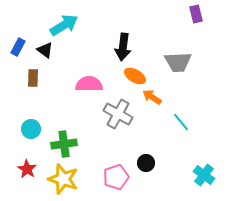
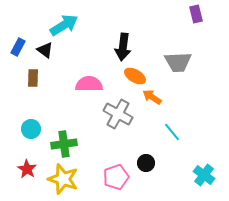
cyan line: moved 9 px left, 10 px down
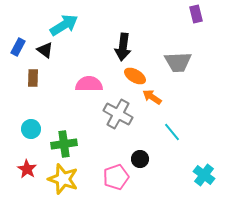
black circle: moved 6 px left, 4 px up
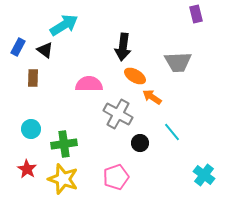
black circle: moved 16 px up
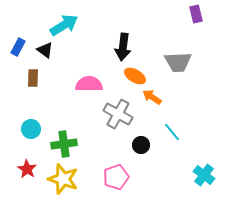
black circle: moved 1 px right, 2 px down
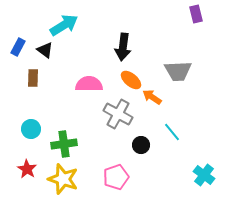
gray trapezoid: moved 9 px down
orange ellipse: moved 4 px left, 4 px down; rotated 10 degrees clockwise
